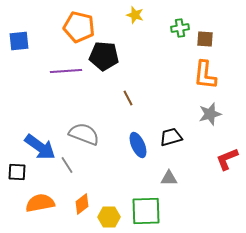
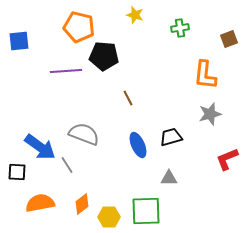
brown square: moved 24 px right; rotated 24 degrees counterclockwise
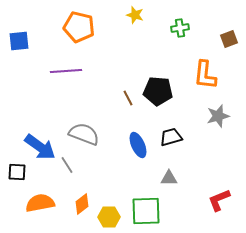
black pentagon: moved 54 px right, 35 px down
gray star: moved 8 px right, 2 px down
red L-shape: moved 8 px left, 41 px down
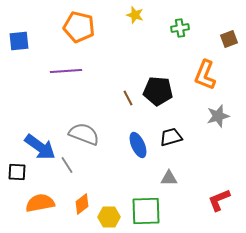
orange L-shape: rotated 16 degrees clockwise
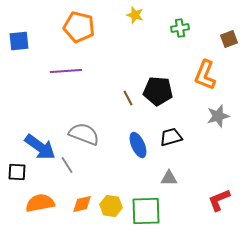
orange diamond: rotated 25 degrees clockwise
yellow hexagon: moved 2 px right, 11 px up; rotated 10 degrees clockwise
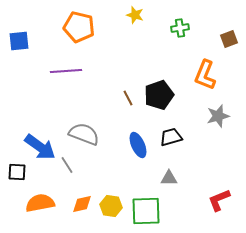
black pentagon: moved 1 px right, 4 px down; rotated 24 degrees counterclockwise
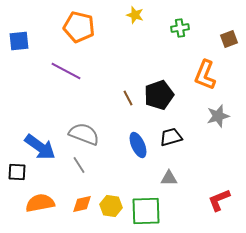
purple line: rotated 32 degrees clockwise
gray line: moved 12 px right
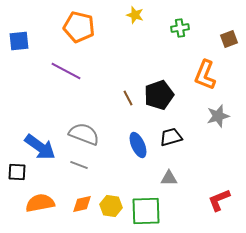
gray line: rotated 36 degrees counterclockwise
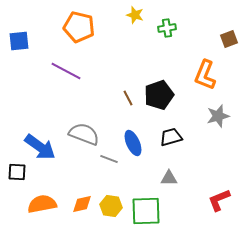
green cross: moved 13 px left
blue ellipse: moved 5 px left, 2 px up
gray line: moved 30 px right, 6 px up
orange semicircle: moved 2 px right, 1 px down
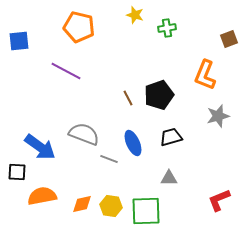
orange semicircle: moved 8 px up
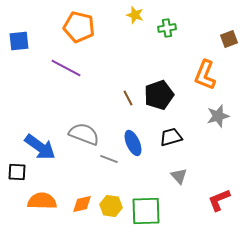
purple line: moved 3 px up
gray triangle: moved 10 px right, 2 px up; rotated 48 degrees clockwise
orange semicircle: moved 5 px down; rotated 12 degrees clockwise
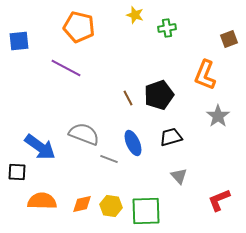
gray star: rotated 20 degrees counterclockwise
